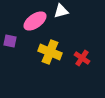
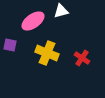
pink ellipse: moved 2 px left
purple square: moved 4 px down
yellow cross: moved 3 px left, 1 px down
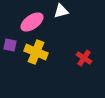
pink ellipse: moved 1 px left, 1 px down
yellow cross: moved 11 px left, 1 px up
red cross: moved 2 px right
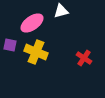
pink ellipse: moved 1 px down
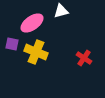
purple square: moved 2 px right, 1 px up
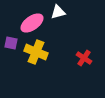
white triangle: moved 3 px left, 1 px down
purple square: moved 1 px left, 1 px up
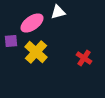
purple square: moved 2 px up; rotated 16 degrees counterclockwise
yellow cross: rotated 20 degrees clockwise
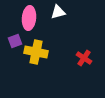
pink ellipse: moved 3 px left, 5 px up; rotated 50 degrees counterclockwise
purple square: moved 4 px right; rotated 16 degrees counterclockwise
yellow cross: rotated 30 degrees counterclockwise
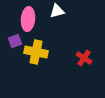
white triangle: moved 1 px left, 1 px up
pink ellipse: moved 1 px left, 1 px down
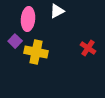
white triangle: rotated 14 degrees counterclockwise
purple square: rotated 24 degrees counterclockwise
red cross: moved 4 px right, 10 px up
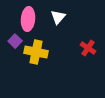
white triangle: moved 1 px right, 6 px down; rotated 21 degrees counterclockwise
